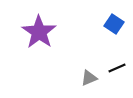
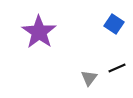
gray triangle: rotated 30 degrees counterclockwise
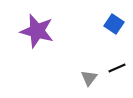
purple star: moved 2 px left, 1 px up; rotated 20 degrees counterclockwise
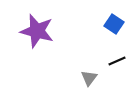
black line: moved 7 px up
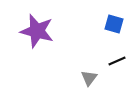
blue square: rotated 18 degrees counterclockwise
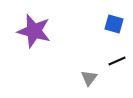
purple star: moved 3 px left
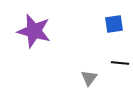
blue square: rotated 24 degrees counterclockwise
black line: moved 3 px right, 2 px down; rotated 30 degrees clockwise
